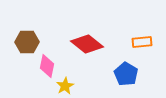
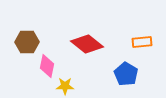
yellow star: rotated 30 degrees clockwise
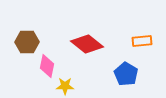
orange rectangle: moved 1 px up
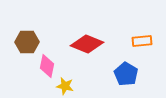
red diamond: rotated 16 degrees counterclockwise
yellow star: rotated 12 degrees clockwise
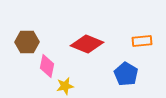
yellow star: rotated 24 degrees counterclockwise
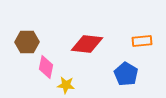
red diamond: rotated 16 degrees counterclockwise
pink diamond: moved 1 px left, 1 px down
yellow star: moved 1 px right, 1 px up; rotated 18 degrees clockwise
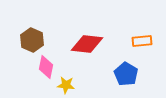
brown hexagon: moved 5 px right, 2 px up; rotated 25 degrees clockwise
